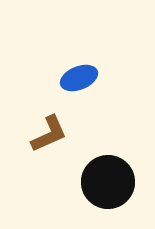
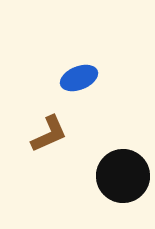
black circle: moved 15 px right, 6 px up
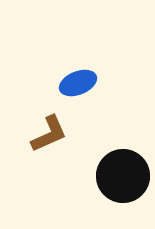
blue ellipse: moved 1 px left, 5 px down
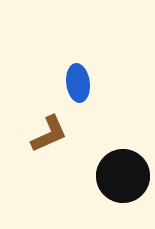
blue ellipse: rotated 75 degrees counterclockwise
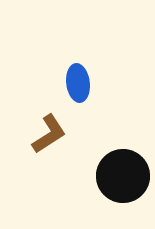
brown L-shape: rotated 9 degrees counterclockwise
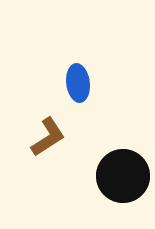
brown L-shape: moved 1 px left, 3 px down
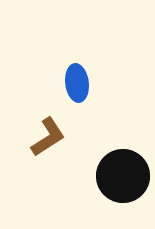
blue ellipse: moved 1 px left
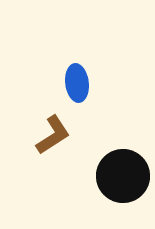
brown L-shape: moved 5 px right, 2 px up
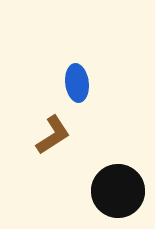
black circle: moved 5 px left, 15 px down
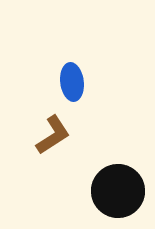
blue ellipse: moved 5 px left, 1 px up
